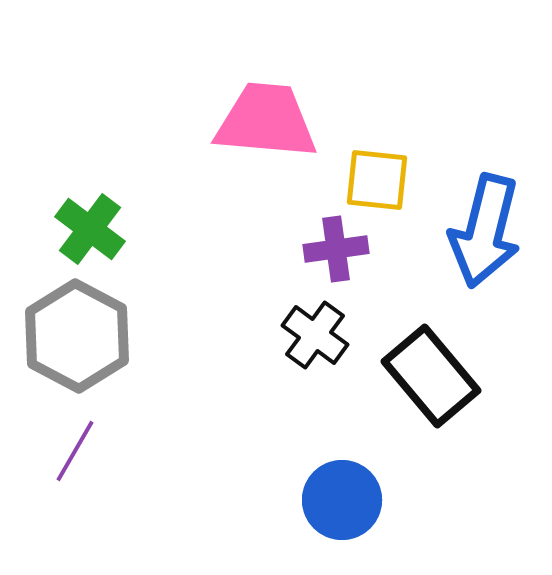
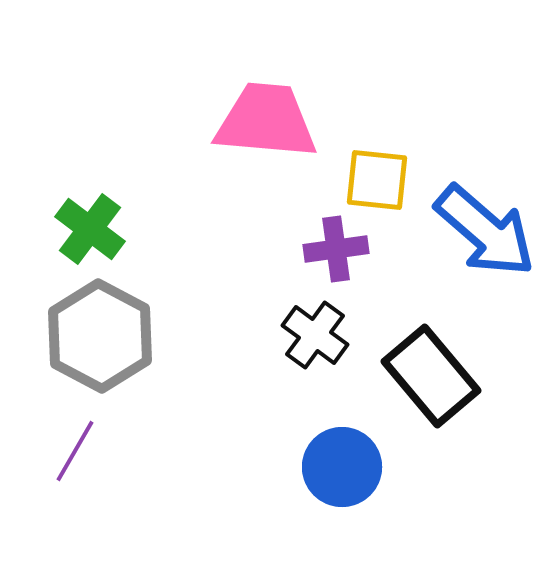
blue arrow: rotated 63 degrees counterclockwise
gray hexagon: moved 23 px right
blue circle: moved 33 px up
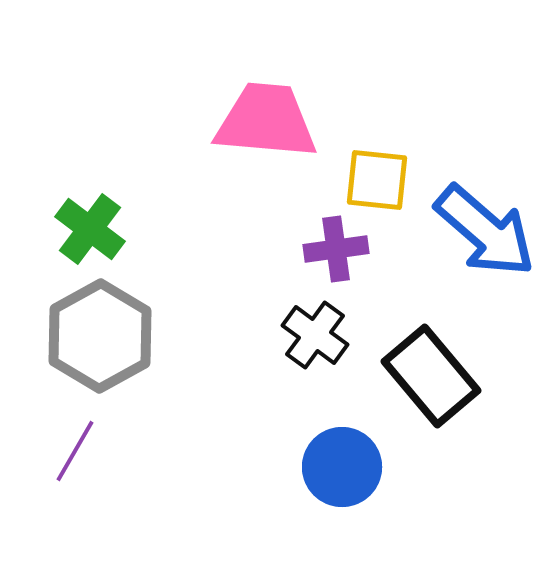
gray hexagon: rotated 3 degrees clockwise
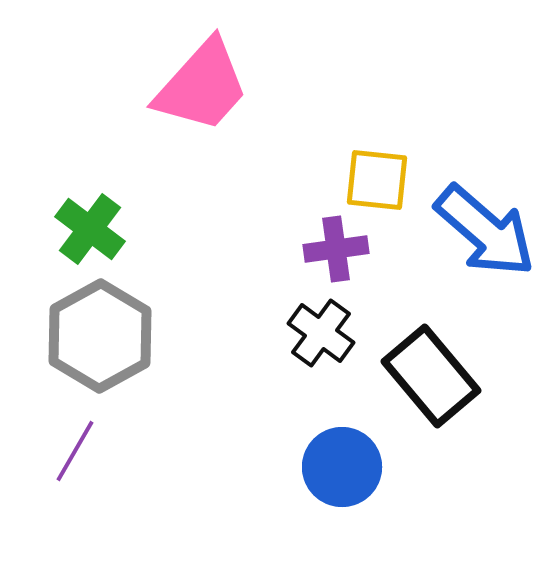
pink trapezoid: moved 64 px left, 35 px up; rotated 127 degrees clockwise
black cross: moved 6 px right, 2 px up
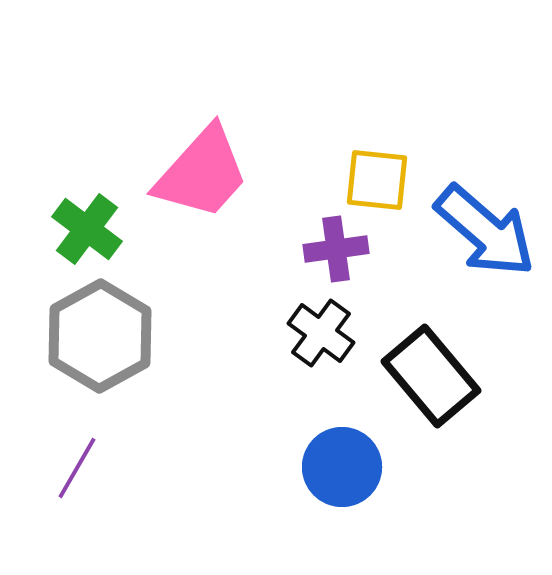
pink trapezoid: moved 87 px down
green cross: moved 3 px left
purple line: moved 2 px right, 17 px down
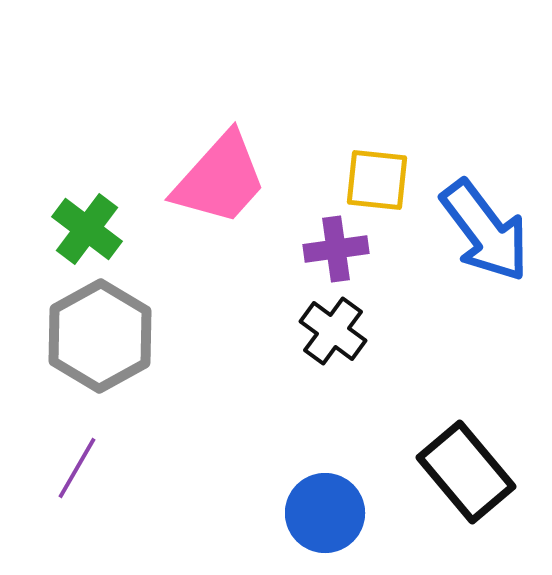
pink trapezoid: moved 18 px right, 6 px down
blue arrow: rotated 12 degrees clockwise
black cross: moved 12 px right, 2 px up
black rectangle: moved 35 px right, 96 px down
blue circle: moved 17 px left, 46 px down
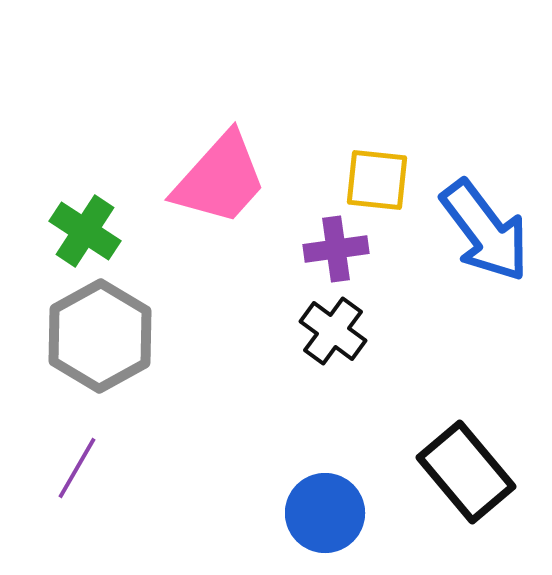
green cross: moved 2 px left, 2 px down; rotated 4 degrees counterclockwise
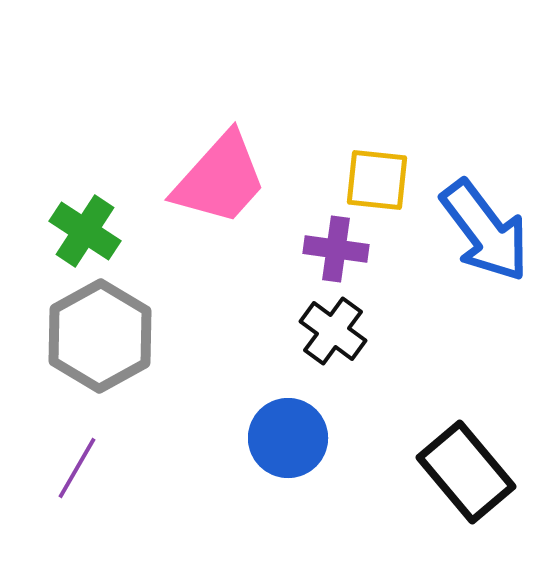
purple cross: rotated 16 degrees clockwise
blue circle: moved 37 px left, 75 px up
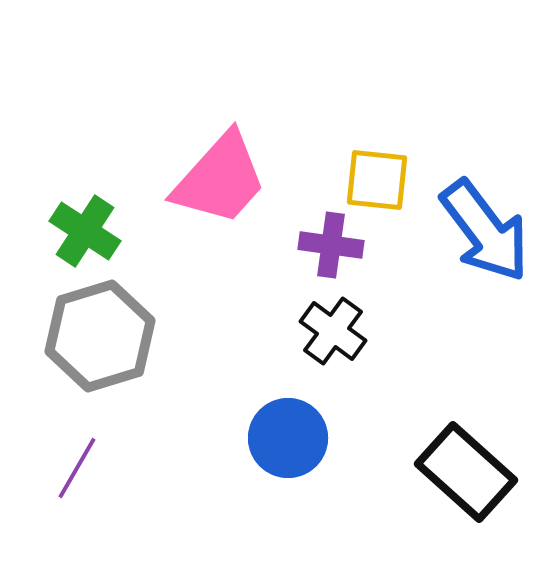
purple cross: moved 5 px left, 4 px up
gray hexagon: rotated 12 degrees clockwise
black rectangle: rotated 8 degrees counterclockwise
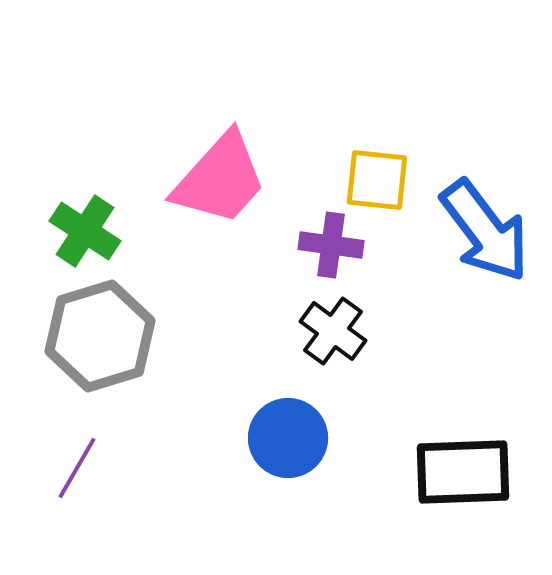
black rectangle: moved 3 px left; rotated 44 degrees counterclockwise
